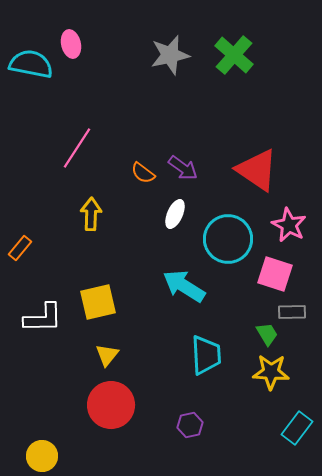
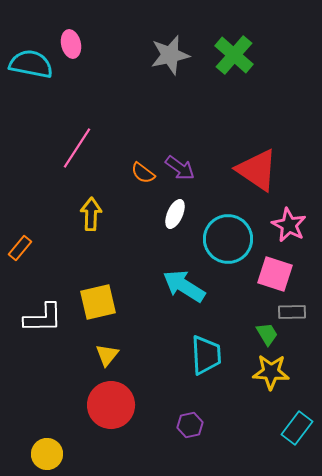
purple arrow: moved 3 px left
yellow circle: moved 5 px right, 2 px up
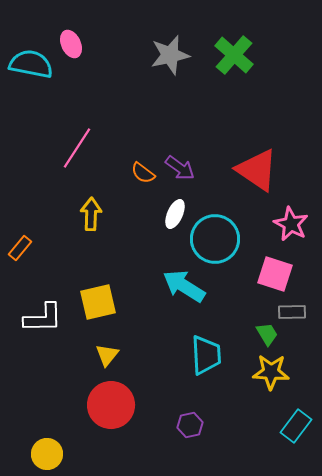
pink ellipse: rotated 12 degrees counterclockwise
pink star: moved 2 px right, 1 px up
cyan circle: moved 13 px left
cyan rectangle: moved 1 px left, 2 px up
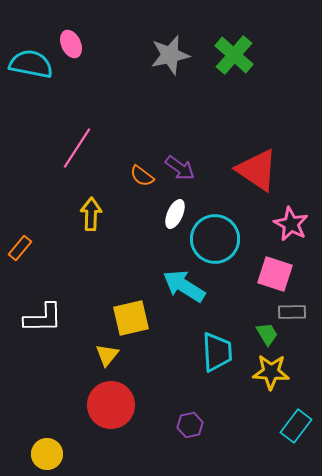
orange semicircle: moved 1 px left, 3 px down
yellow square: moved 33 px right, 16 px down
cyan trapezoid: moved 11 px right, 3 px up
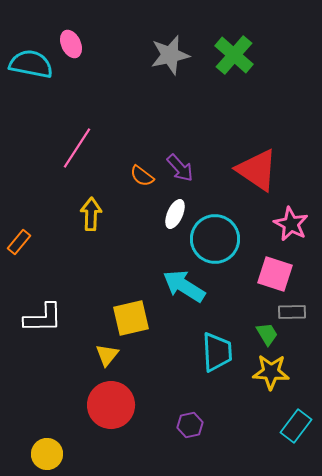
purple arrow: rotated 12 degrees clockwise
orange rectangle: moved 1 px left, 6 px up
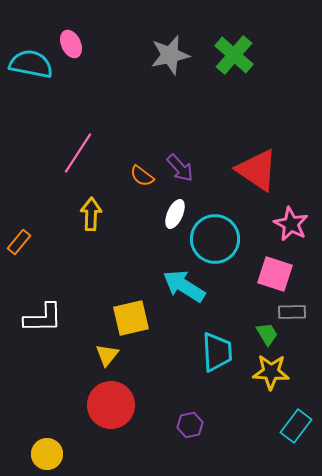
pink line: moved 1 px right, 5 px down
